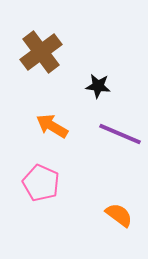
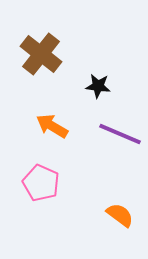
brown cross: moved 2 px down; rotated 15 degrees counterclockwise
orange semicircle: moved 1 px right
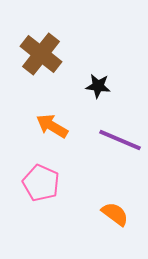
purple line: moved 6 px down
orange semicircle: moved 5 px left, 1 px up
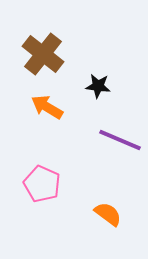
brown cross: moved 2 px right
orange arrow: moved 5 px left, 19 px up
pink pentagon: moved 1 px right, 1 px down
orange semicircle: moved 7 px left
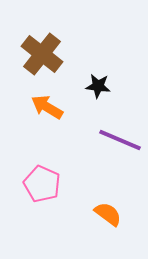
brown cross: moved 1 px left
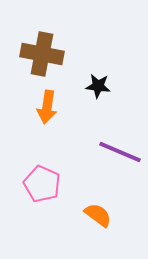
brown cross: rotated 27 degrees counterclockwise
orange arrow: rotated 112 degrees counterclockwise
purple line: moved 12 px down
orange semicircle: moved 10 px left, 1 px down
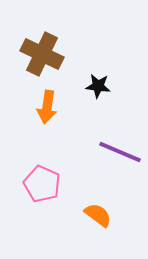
brown cross: rotated 15 degrees clockwise
